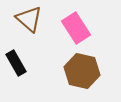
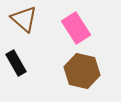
brown triangle: moved 5 px left
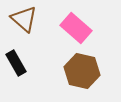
pink rectangle: rotated 16 degrees counterclockwise
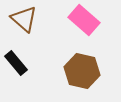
pink rectangle: moved 8 px right, 8 px up
black rectangle: rotated 10 degrees counterclockwise
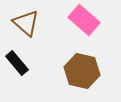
brown triangle: moved 2 px right, 4 px down
black rectangle: moved 1 px right
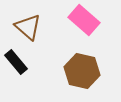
brown triangle: moved 2 px right, 4 px down
black rectangle: moved 1 px left, 1 px up
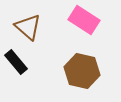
pink rectangle: rotated 8 degrees counterclockwise
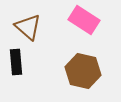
black rectangle: rotated 35 degrees clockwise
brown hexagon: moved 1 px right
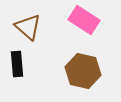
black rectangle: moved 1 px right, 2 px down
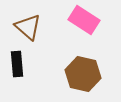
brown hexagon: moved 3 px down
